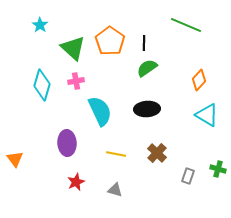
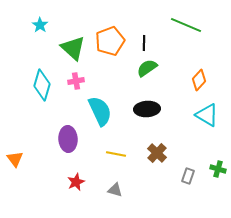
orange pentagon: rotated 16 degrees clockwise
purple ellipse: moved 1 px right, 4 px up
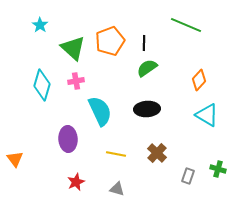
gray triangle: moved 2 px right, 1 px up
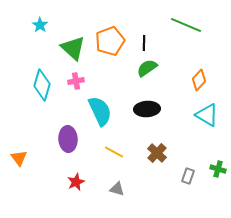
yellow line: moved 2 px left, 2 px up; rotated 18 degrees clockwise
orange triangle: moved 4 px right, 1 px up
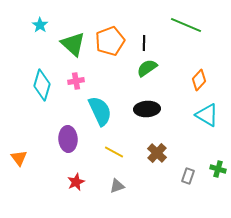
green triangle: moved 4 px up
gray triangle: moved 3 px up; rotated 35 degrees counterclockwise
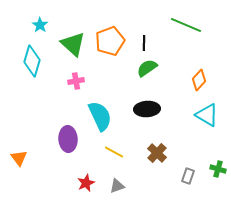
cyan diamond: moved 10 px left, 24 px up
cyan semicircle: moved 5 px down
red star: moved 10 px right, 1 px down
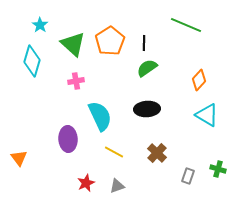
orange pentagon: rotated 12 degrees counterclockwise
